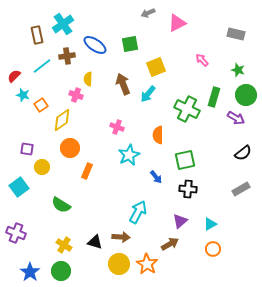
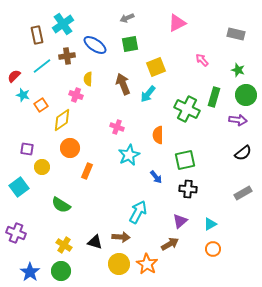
gray arrow at (148, 13): moved 21 px left, 5 px down
purple arrow at (236, 118): moved 2 px right, 2 px down; rotated 24 degrees counterclockwise
gray rectangle at (241, 189): moved 2 px right, 4 px down
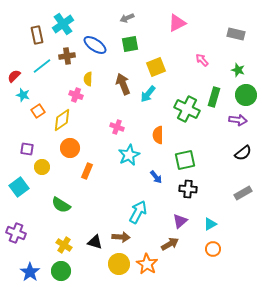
orange square at (41, 105): moved 3 px left, 6 px down
